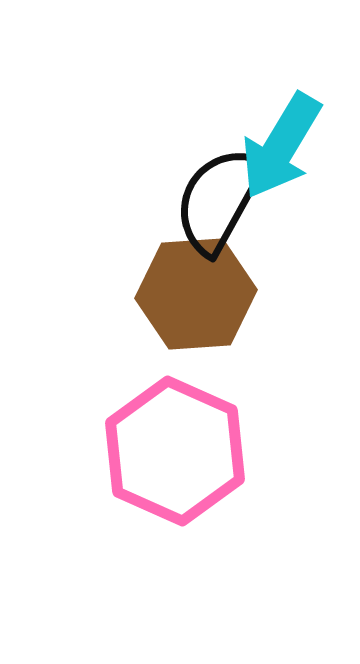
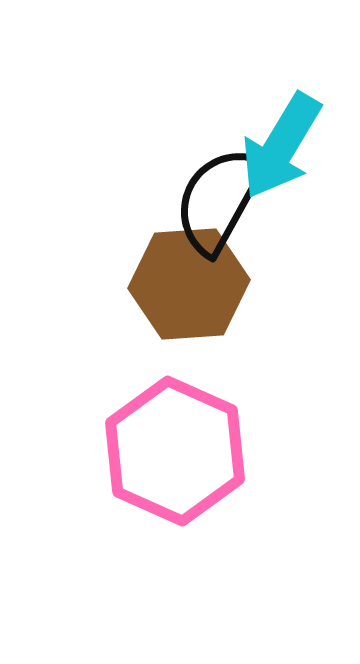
brown hexagon: moved 7 px left, 10 px up
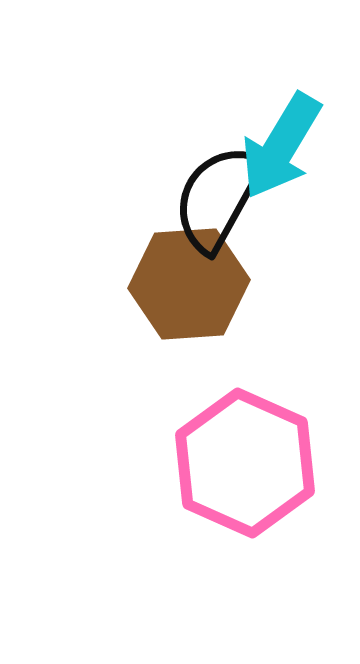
black semicircle: moved 1 px left, 2 px up
pink hexagon: moved 70 px right, 12 px down
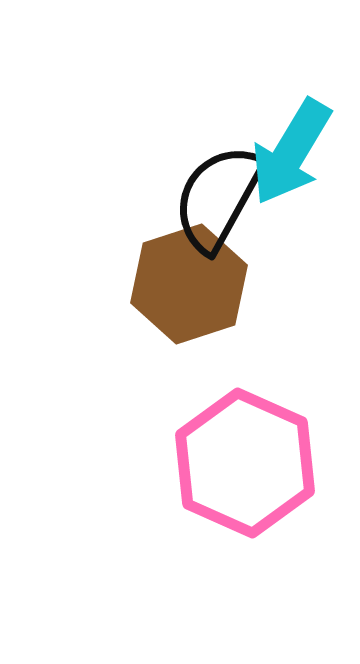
cyan arrow: moved 10 px right, 6 px down
brown hexagon: rotated 14 degrees counterclockwise
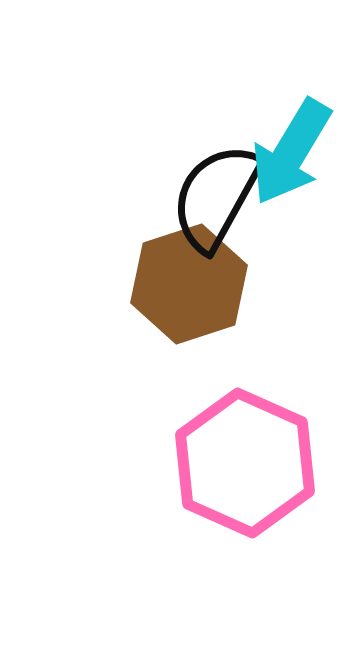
black semicircle: moved 2 px left, 1 px up
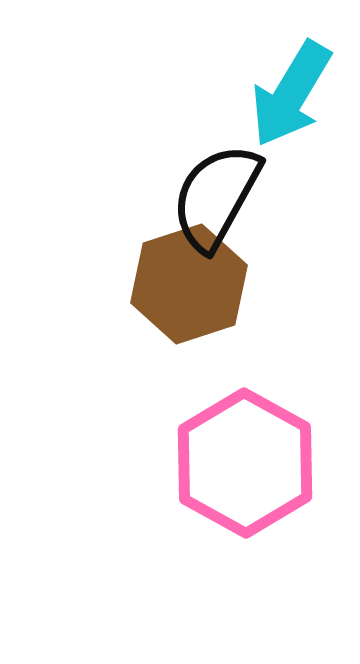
cyan arrow: moved 58 px up
pink hexagon: rotated 5 degrees clockwise
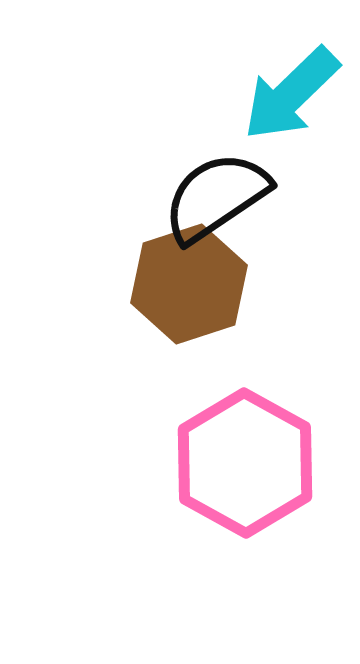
cyan arrow: rotated 15 degrees clockwise
black semicircle: rotated 27 degrees clockwise
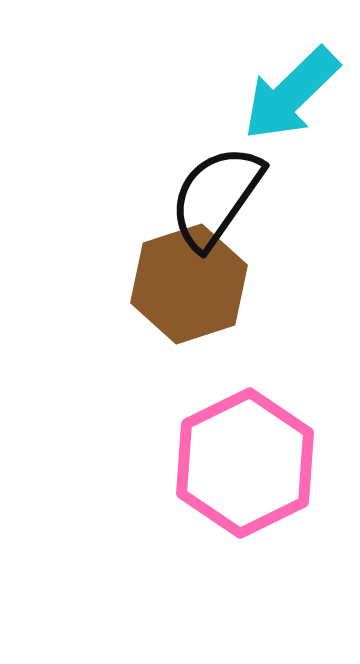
black semicircle: rotated 21 degrees counterclockwise
pink hexagon: rotated 5 degrees clockwise
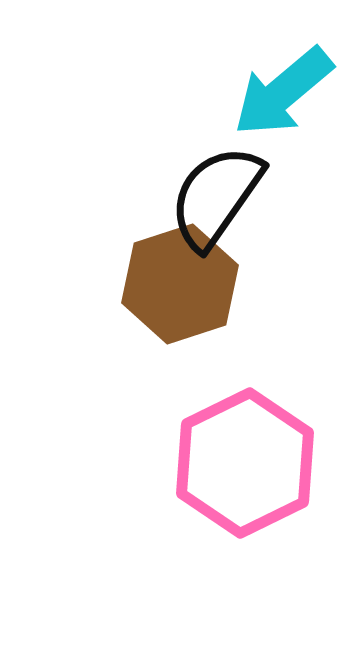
cyan arrow: moved 8 px left, 2 px up; rotated 4 degrees clockwise
brown hexagon: moved 9 px left
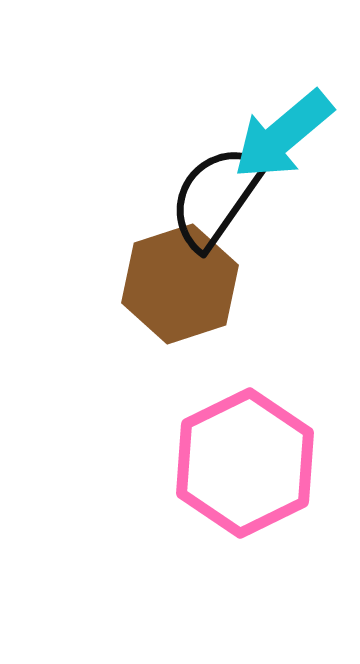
cyan arrow: moved 43 px down
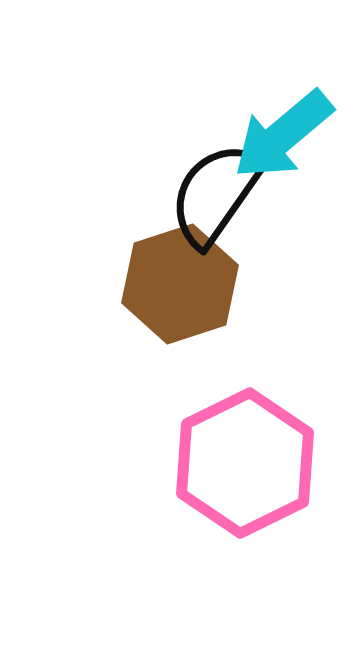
black semicircle: moved 3 px up
